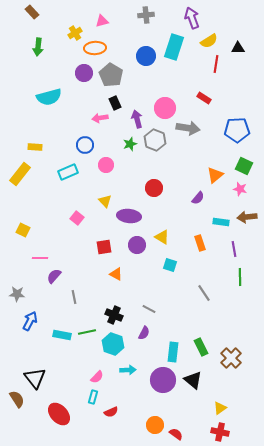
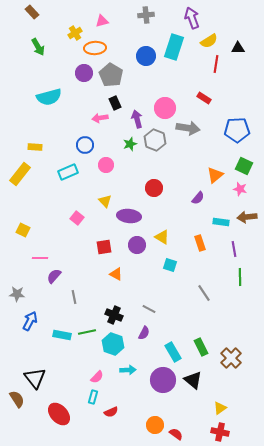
green arrow at (38, 47): rotated 36 degrees counterclockwise
cyan rectangle at (173, 352): rotated 36 degrees counterclockwise
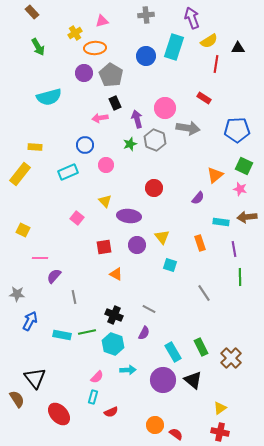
yellow triangle at (162, 237): rotated 21 degrees clockwise
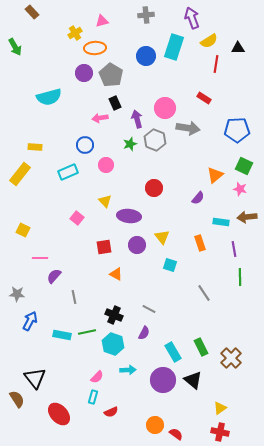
green arrow at (38, 47): moved 23 px left
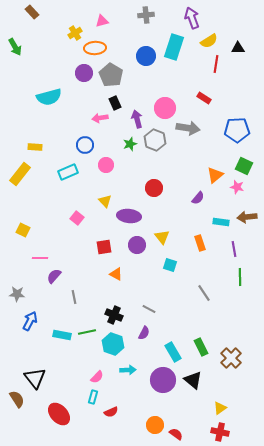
pink star at (240, 189): moved 3 px left, 2 px up
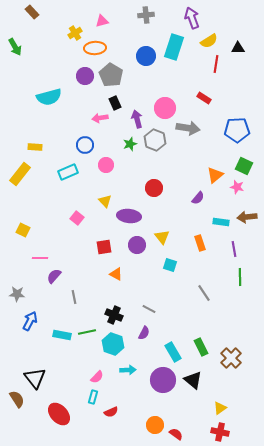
purple circle at (84, 73): moved 1 px right, 3 px down
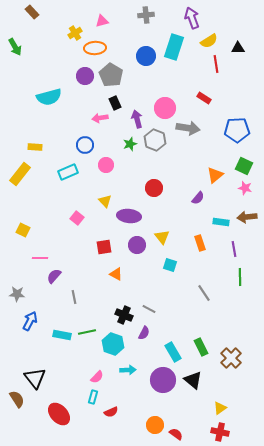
red line at (216, 64): rotated 18 degrees counterclockwise
pink star at (237, 187): moved 8 px right, 1 px down
black cross at (114, 315): moved 10 px right
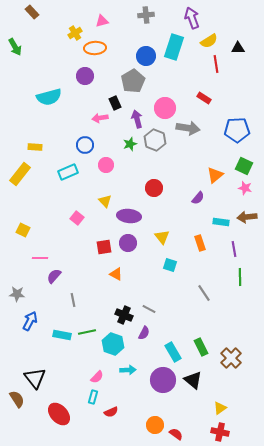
gray pentagon at (111, 75): moved 22 px right, 6 px down; rotated 10 degrees clockwise
purple circle at (137, 245): moved 9 px left, 2 px up
gray line at (74, 297): moved 1 px left, 3 px down
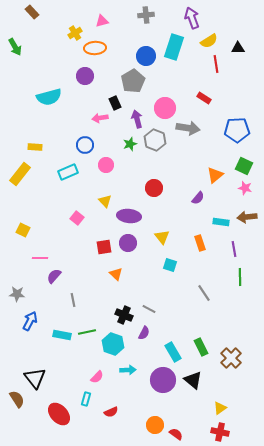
orange triangle at (116, 274): rotated 16 degrees clockwise
cyan rectangle at (93, 397): moved 7 px left, 2 px down
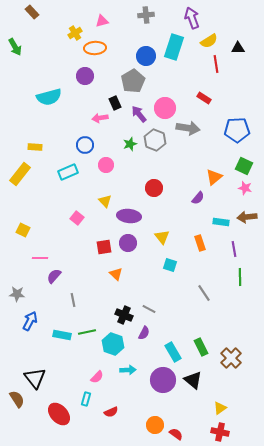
purple arrow at (137, 119): moved 2 px right, 5 px up; rotated 24 degrees counterclockwise
orange triangle at (215, 175): moved 1 px left, 2 px down
